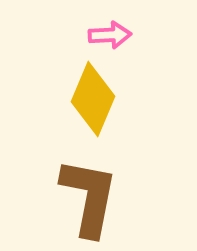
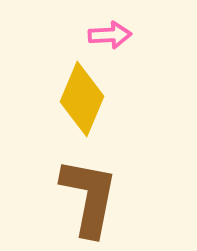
yellow diamond: moved 11 px left
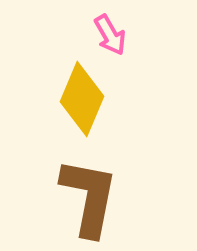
pink arrow: rotated 63 degrees clockwise
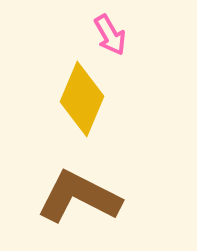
brown L-shape: moved 10 px left; rotated 74 degrees counterclockwise
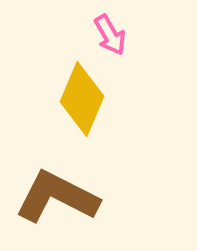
brown L-shape: moved 22 px left
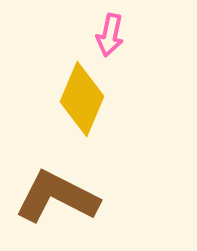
pink arrow: rotated 42 degrees clockwise
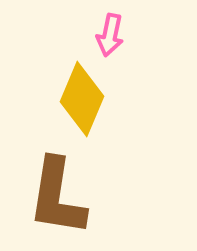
brown L-shape: rotated 108 degrees counterclockwise
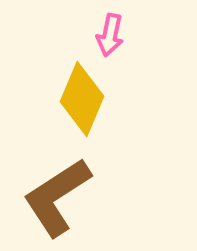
brown L-shape: rotated 48 degrees clockwise
